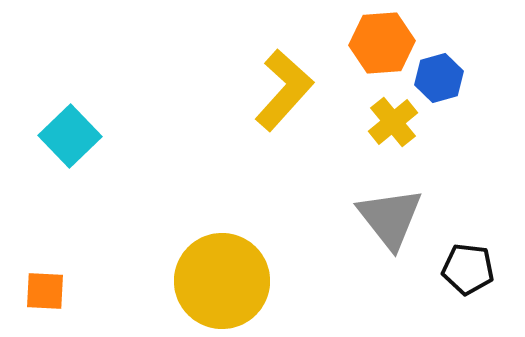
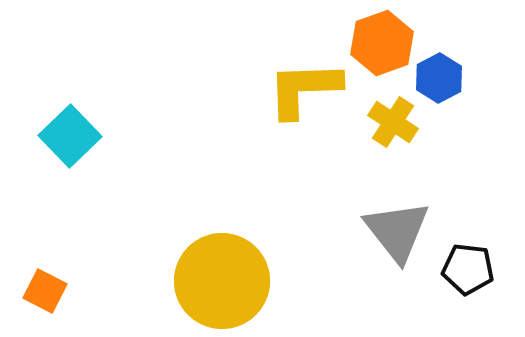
orange hexagon: rotated 16 degrees counterclockwise
blue hexagon: rotated 12 degrees counterclockwise
yellow L-shape: moved 20 px right, 1 px up; rotated 134 degrees counterclockwise
yellow cross: rotated 18 degrees counterclockwise
gray triangle: moved 7 px right, 13 px down
orange square: rotated 24 degrees clockwise
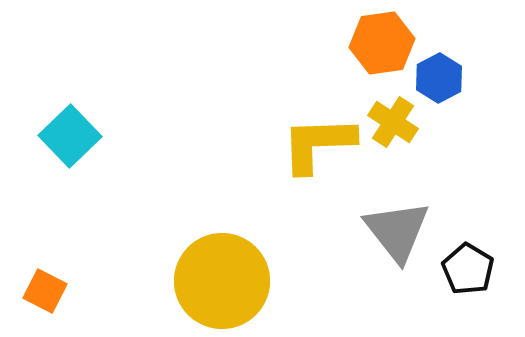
orange hexagon: rotated 12 degrees clockwise
yellow L-shape: moved 14 px right, 55 px down
black pentagon: rotated 24 degrees clockwise
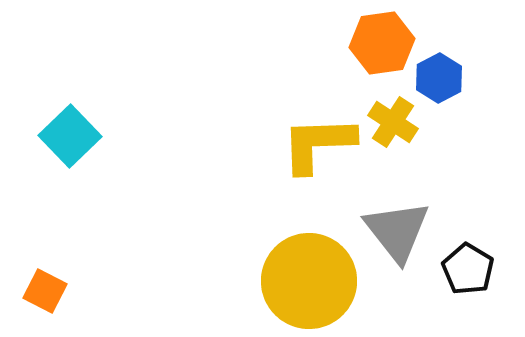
yellow circle: moved 87 px right
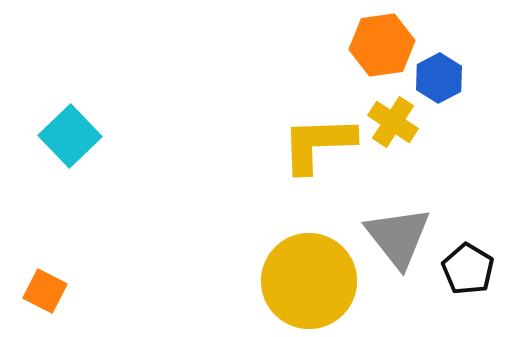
orange hexagon: moved 2 px down
gray triangle: moved 1 px right, 6 px down
